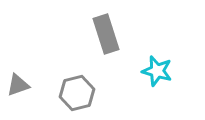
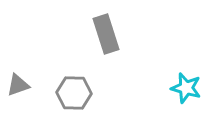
cyan star: moved 29 px right, 17 px down
gray hexagon: moved 3 px left; rotated 16 degrees clockwise
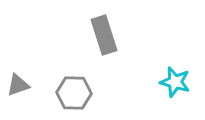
gray rectangle: moved 2 px left, 1 px down
cyan star: moved 11 px left, 6 px up
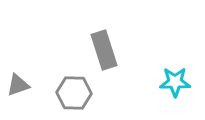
gray rectangle: moved 15 px down
cyan star: rotated 16 degrees counterclockwise
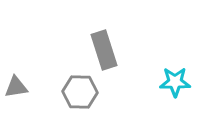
gray triangle: moved 2 px left, 2 px down; rotated 10 degrees clockwise
gray hexagon: moved 6 px right, 1 px up
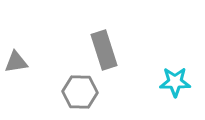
gray triangle: moved 25 px up
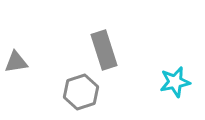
cyan star: rotated 12 degrees counterclockwise
gray hexagon: moved 1 px right; rotated 20 degrees counterclockwise
